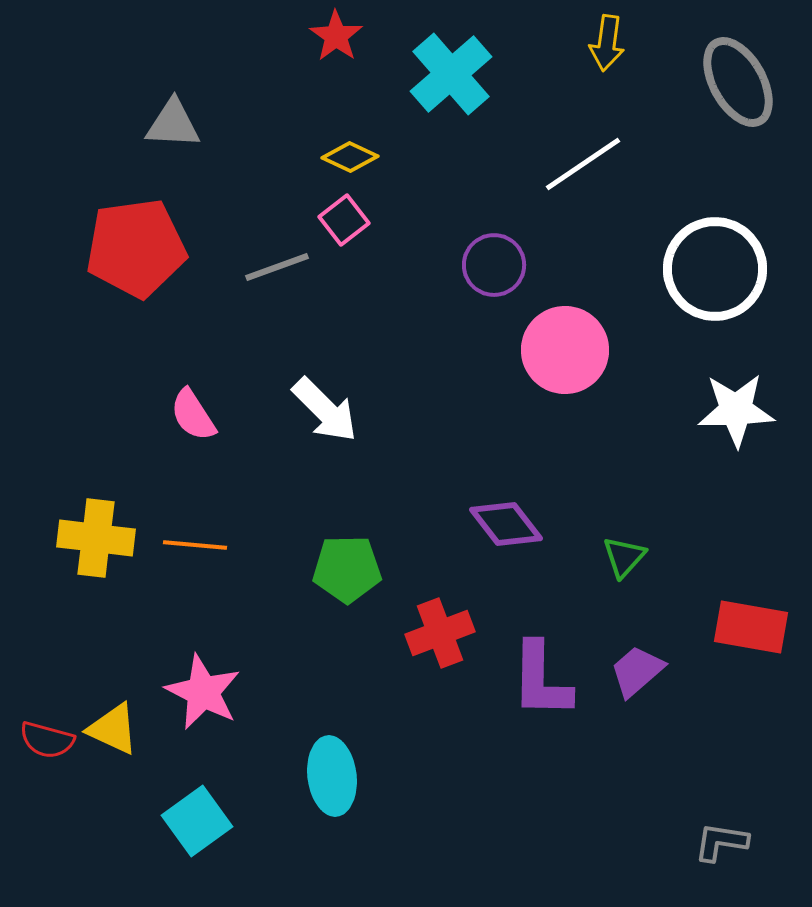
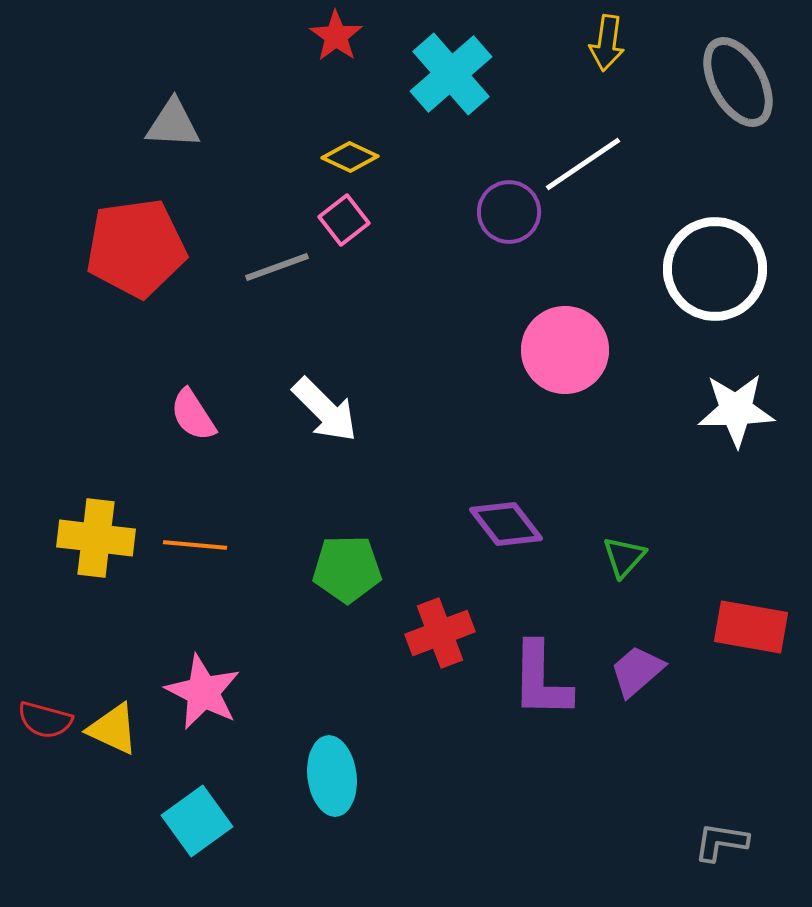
purple circle: moved 15 px right, 53 px up
red semicircle: moved 2 px left, 20 px up
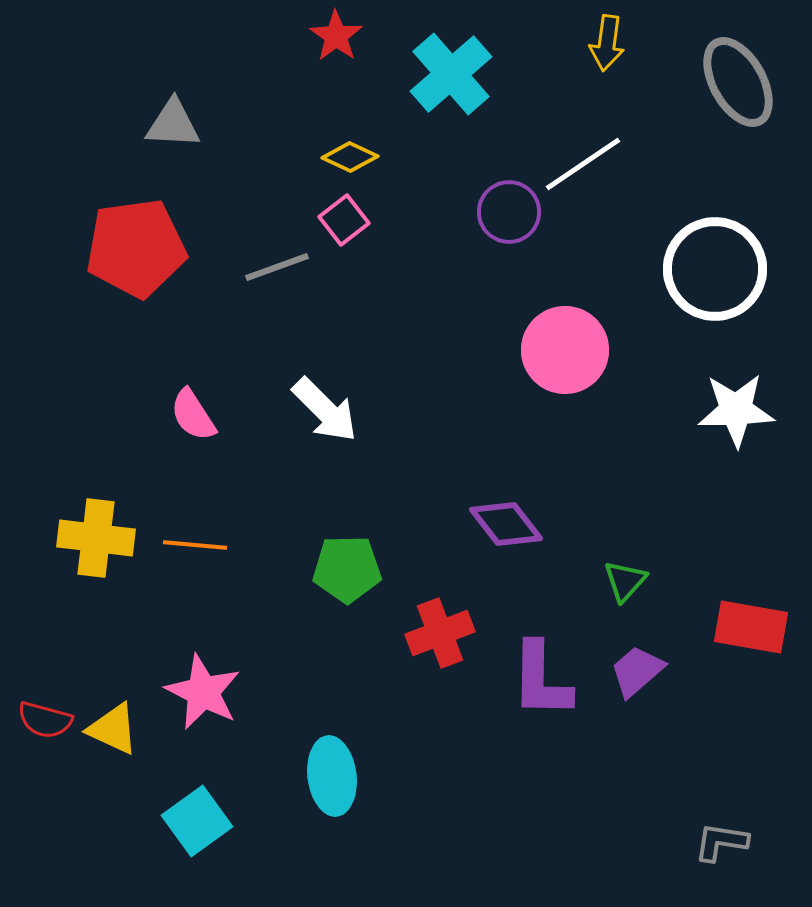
green triangle: moved 1 px right, 24 px down
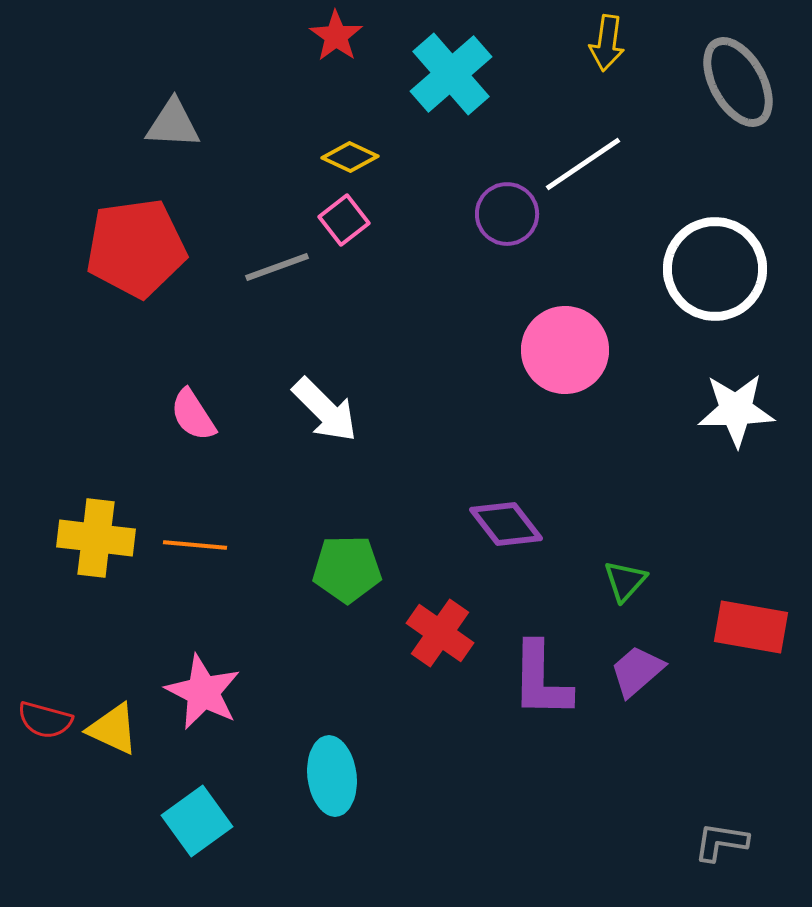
purple circle: moved 2 px left, 2 px down
red cross: rotated 34 degrees counterclockwise
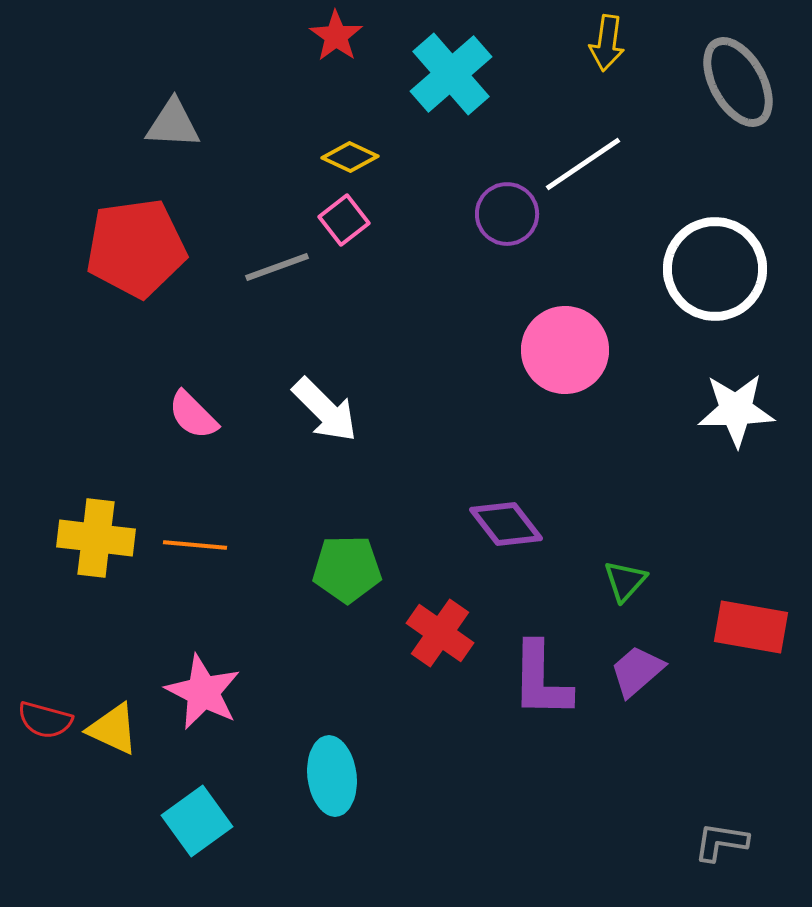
pink semicircle: rotated 12 degrees counterclockwise
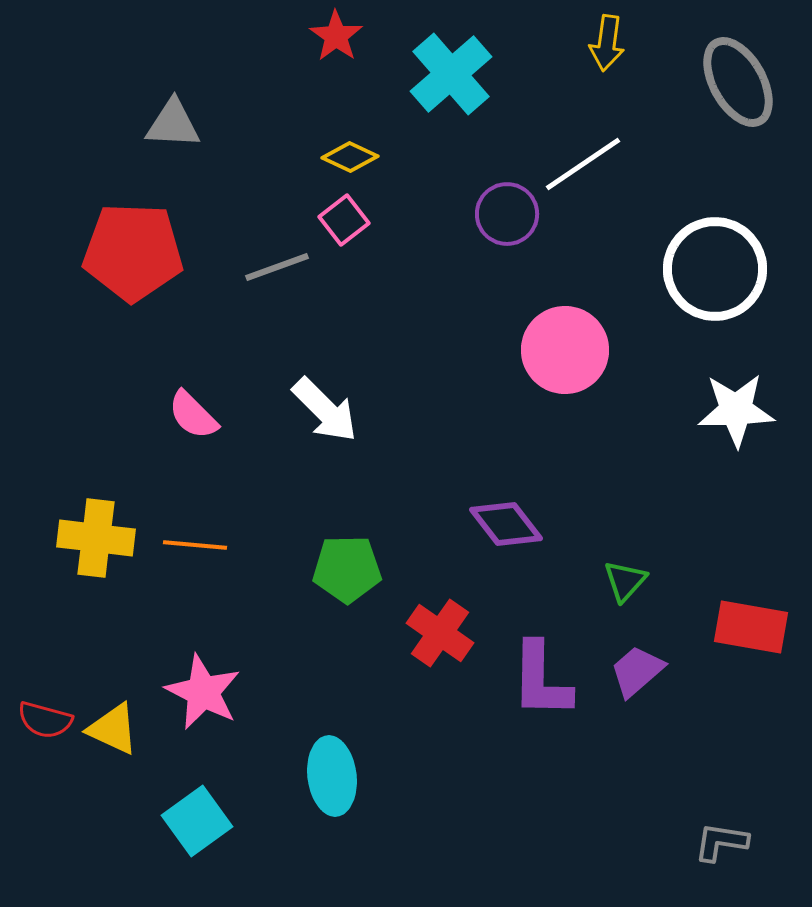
red pentagon: moved 3 px left, 4 px down; rotated 10 degrees clockwise
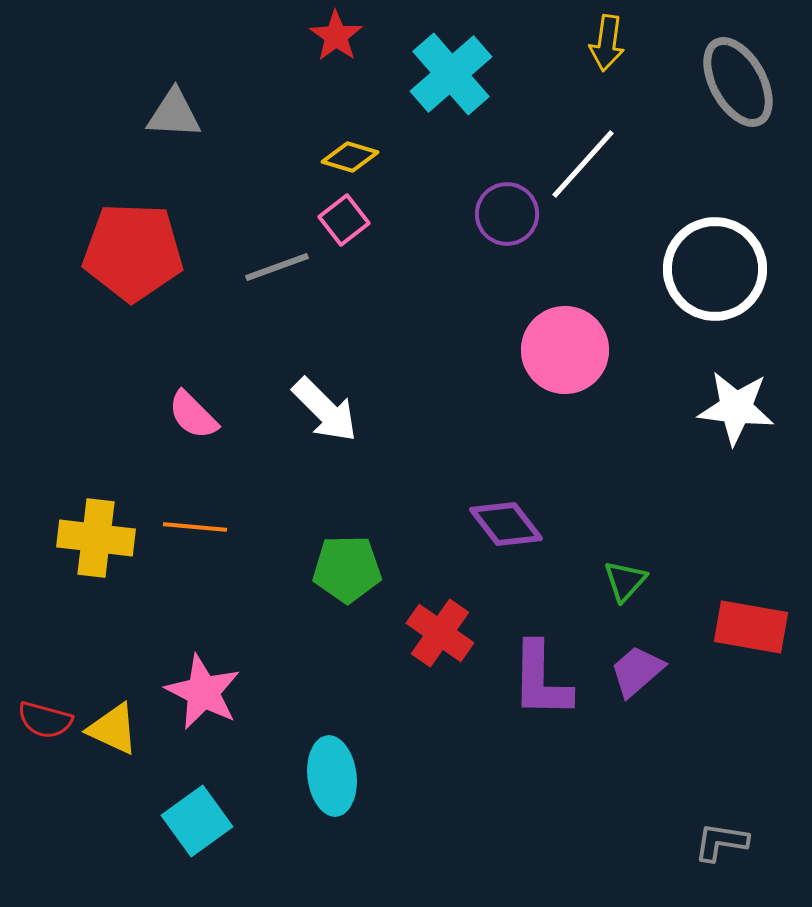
gray triangle: moved 1 px right, 10 px up
yellow diamond: rotated 8 degrees counterclockwise
white line: rotated 14 degrees counterclockwise
white star: moved 2 px up; rotated 8 degrees clockwise
orange line: moved 18 px up
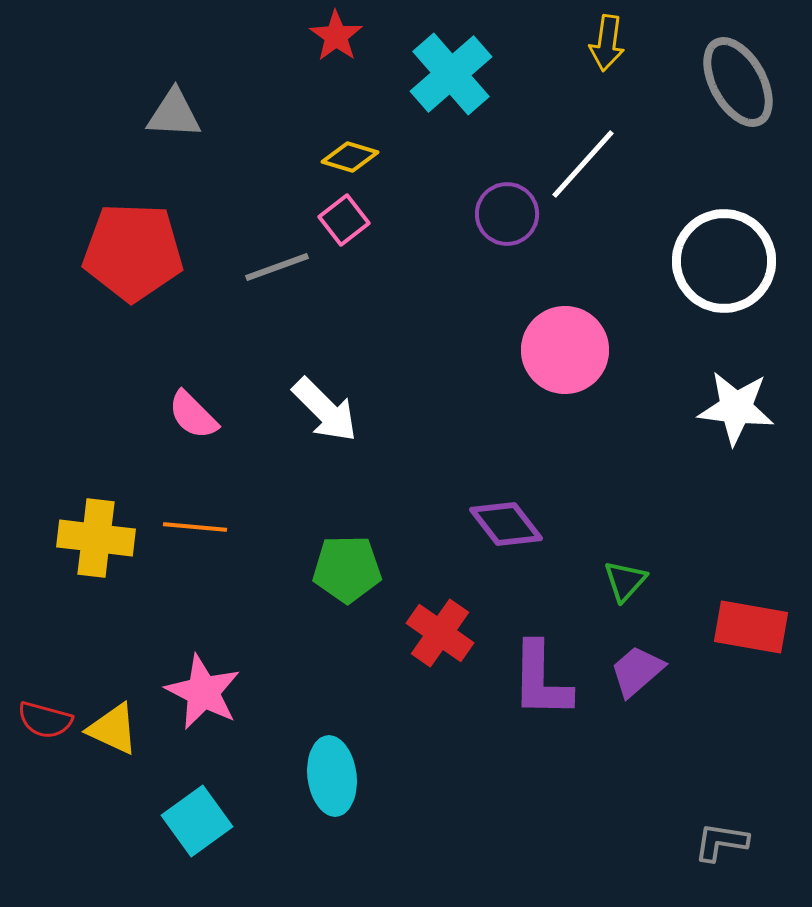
white circle: moved 9 px right, 8 px up
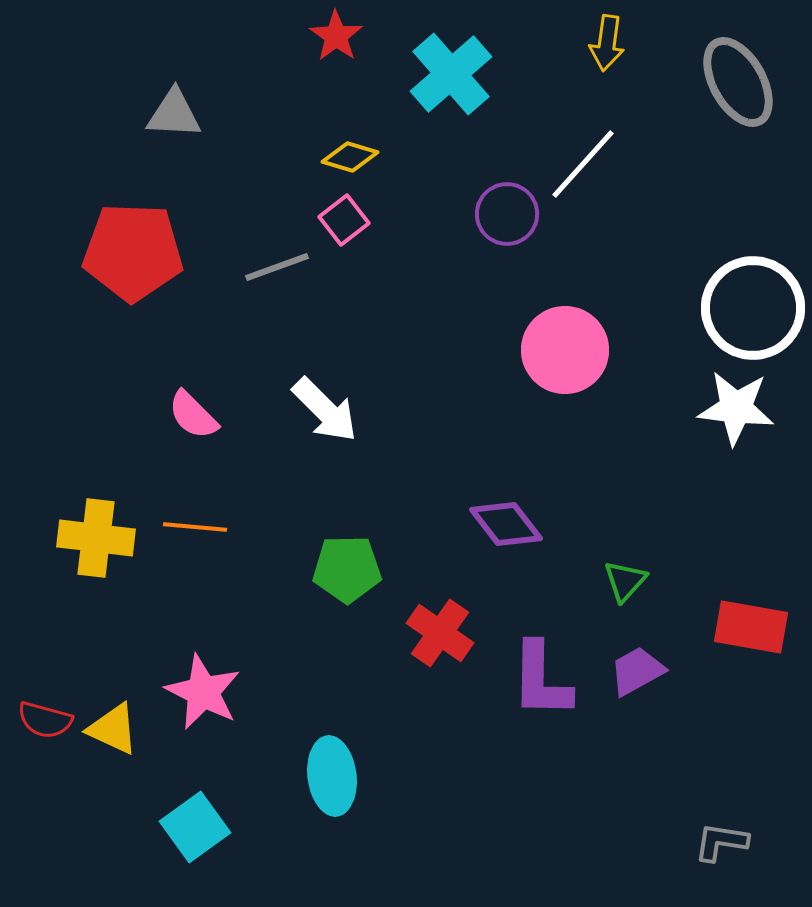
white circle: moved 29 px right, 47 px down
purple trapezoid: rotated 12 degrees clockwise
cyan square: moved 2 px left, 6 px down
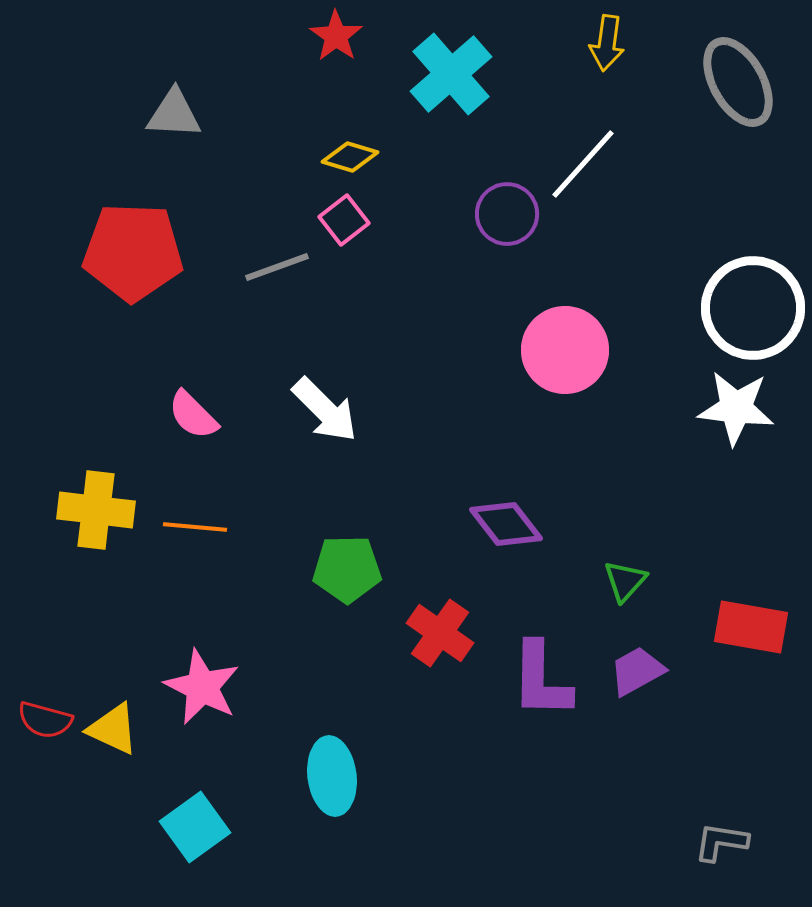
yellow cross: moved 28 px up
pink star: moved 1 px left, 5 px up
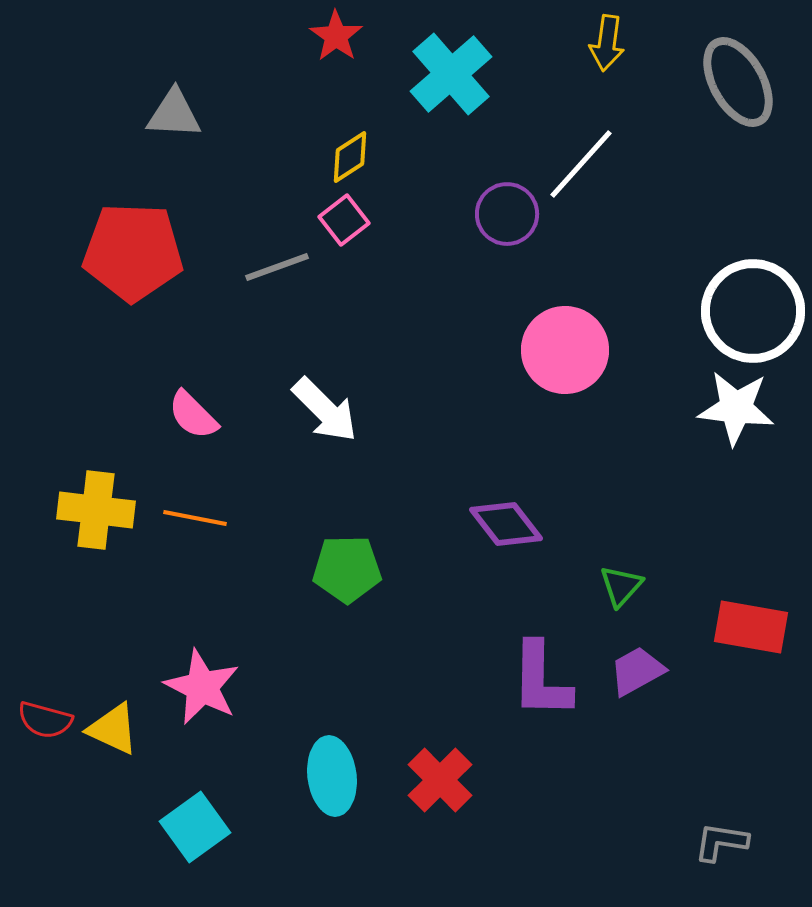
yellow diamond: rotated 50 degrees counterclockwise
white line: moved 2 px left
white circle: moved 3 px down
orange line: moved 9 px up; rotated 6 degrees clockwise
green triangle: moved 4 px left, 5 px down
red cross: moved 147 px down; rotated 10 degrees clockwise
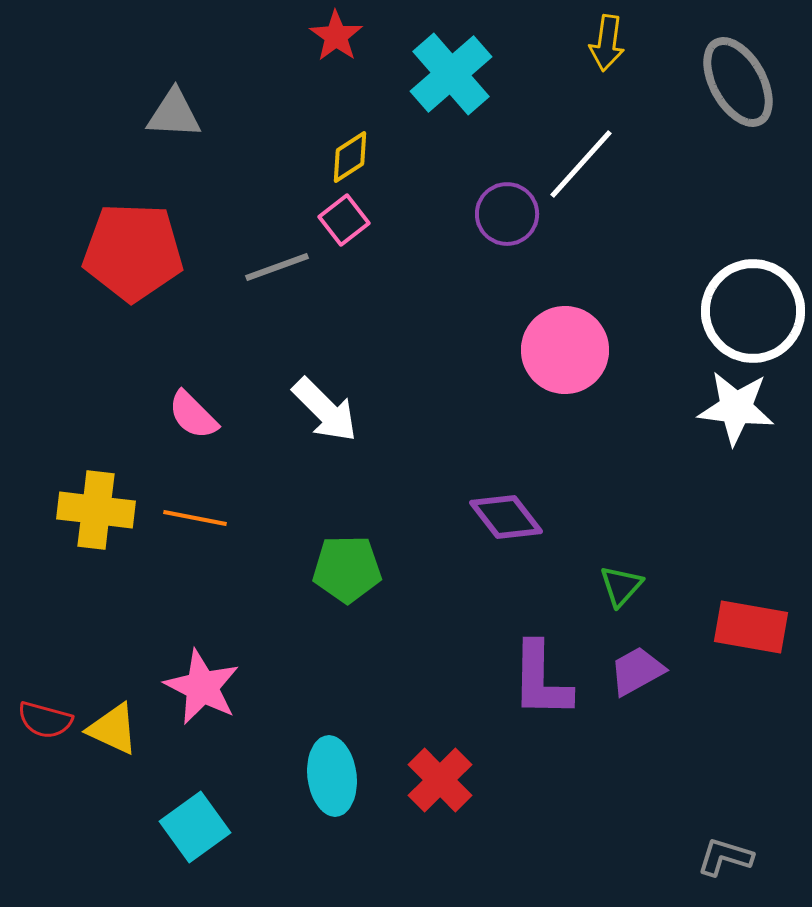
purple diamond: moved 7 px up
gray L-shape: moved 4 px right, 15 px down; rotated 8 degrees clockwise
